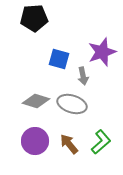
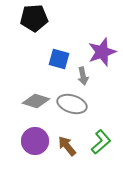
brown arrow: moved 2 px left, 2 px down
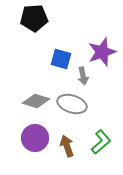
blue square: moved 2 px right
purple circle: moved 3 px up
brown arrow: rotated 20 degrees clockwise
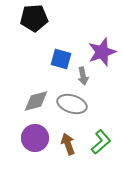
gray diamond: rotated 32 degrees counterclockwise
brown arrow: moved 1 px right, 2 px up
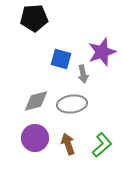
gray arrow: moved 2 px up
gray ellipse: rotated 24 degrees counterclockwise
green L-shape: moved 1 px right, 3 px down
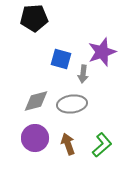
gray arrow: rotated 18 degrees clockwise
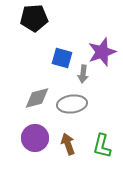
blue square: moved 1 px right, 1 px up
gray diamond: moved 1 px right, 3 px up
green L-shape: moved 1 px down; rotated 145 degrees clockwise
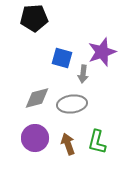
green L-shape: moved 5 px left, 4 px up
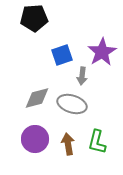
purple star: rotated 12 degrees counterclockwise
blue square: moved 3 px up; rotated 35 degrees counterclockwise
gray arrow: moved 1 px left, 2 px down
gray ellipse: rotated 24 degrees clockwise
purple circle: moved 1 px down
brown arrow: rotated 10 degrees clockwise
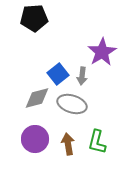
blue square: moved 4 px left, 19 px down; rotated 20 degrees counterclockwise
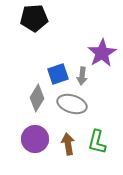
purple star: moved 1 px down
blue square: rotated 20 degrees clockwise
gray diamond: rotated 44 degrees counterclockwise
